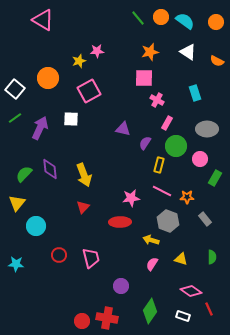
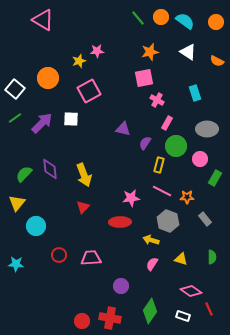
pink square at (144, 78): rotated 12 degrees counterclockwise
purple arrow at (40, 128): moved 2 px right, 5 px up; rotated 20 degrees clockwise
pink trapezoid at (91, 258): rotated 80 degrees counterclockwise
red cross at (107, 318): moved 3 px right
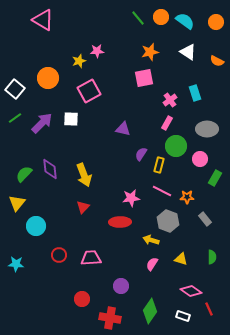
pink cross at (157, 100): moved 13 px right; rotated 24 degrees clockwise
purple semicircle at (145, 143): moved 4 px left, 11 px down
red circle at (82, 321): moved 22 px up
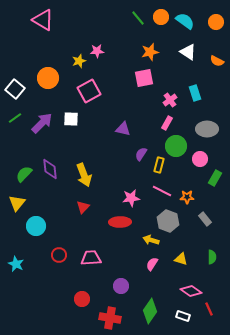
cyan star at (16, 264): rotated 21 degrees clockwise
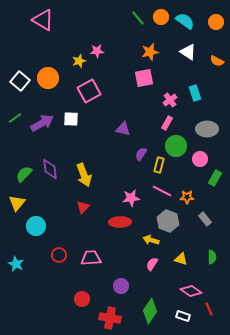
white square at (15, 89): moved 5 px right, 8 px up
purple arrow at (42, 123): rotated 15 degrees clockwise
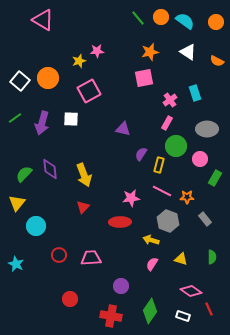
purple arrow at (42, 123): rotated 135 degrees clockwise
red circle at (82, 299): moved 12 px left
red cross at (110, 318): moved 1 px right, 2 px up
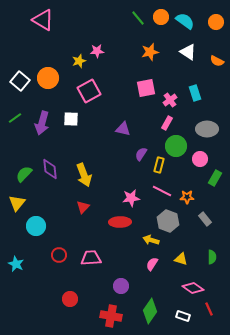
pink square at (144, 78): moved 2 px right, 10 px down
pink diamond at (191, 291): moved 2 px right, 3 px up
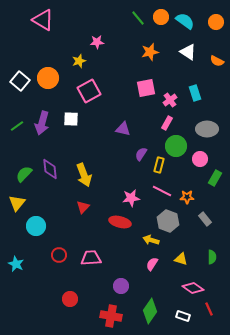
pink star at (97, 51): moved 9 px up
green line at (15, 118): moved 2 px right, 8 px down
red ellipse at (120, 222): rotated 15 degrees clockwise
